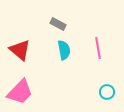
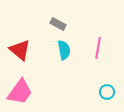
pink line: rotated 20 degrees clockwise
pink trapezoid: rotated 8 degrees counterclockwise
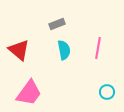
gray rectangle: moved 1 px left; rotated 49 degrees counterclockwise
red triangle: moved 1 px left
pink trapezoid: moved 9 px right, 1 px down
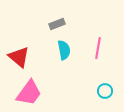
red triangle: moved 7 px down
cyan circle: moved 2 px left, 1 px up
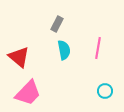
gray rectangle: rotated 42 degrees counterclockwise
pink trapezoid: moved 1 px left; rotated 8 degrees clockwise
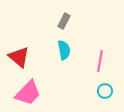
gray rectangle: moved 7 px right, 3 px up
pink line: moved 2 px right, 13 px down
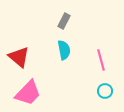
pink line: moved 1 px right, 1 px up; rotated 25 degrees counterclockwise
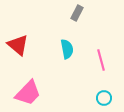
gray rectangle: moved 13 px right, 8 px up
cyan semicircle: moved 3 px right, 1 px up
red triangle: moved 1 px left, 12 px up
cyan circle: moved 1 px left, 7 px down
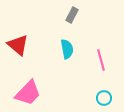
gray rectangle: moved 5 px left, 2 px down
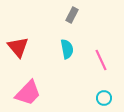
red triangle: moved 2 px down; rotated 10 degrees clockwise
pink line: rotated 10 degrees counterclockwise
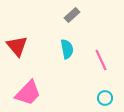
gray rectangle: rotated 21 degrees clockwise
red triangle: moved 1 px left, 1 px up
cyan circle: moved 1 px right
